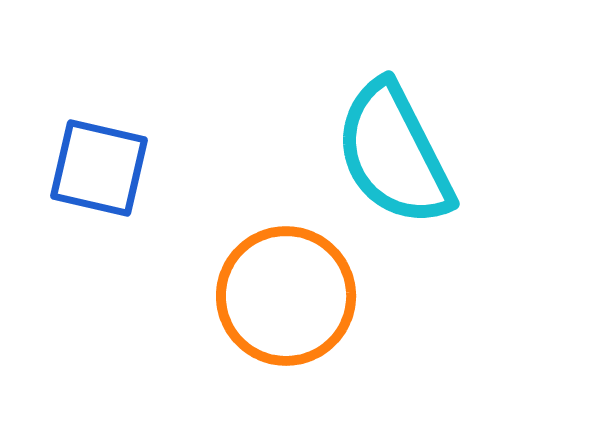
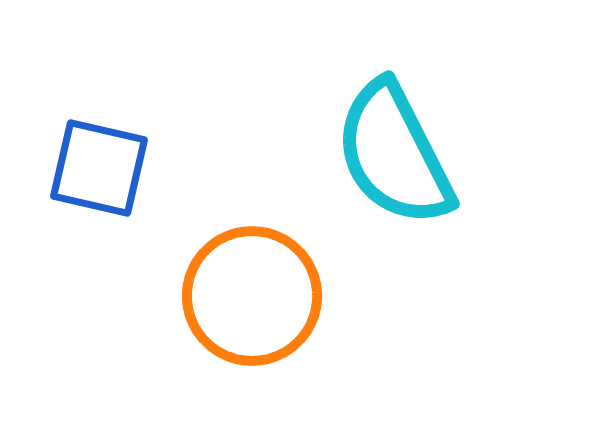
orange circle: moved 34 px left
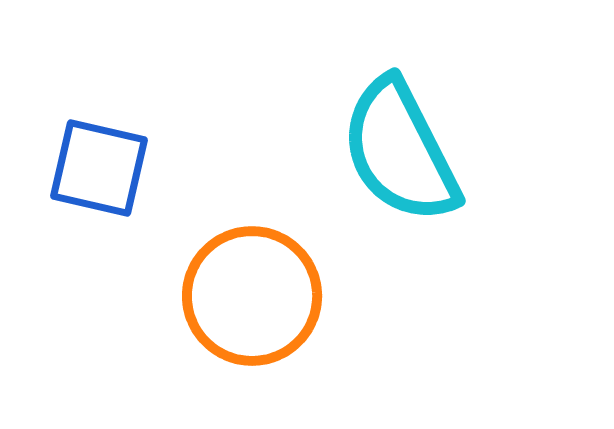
cyan semicircle: moved 6 px right, 3 px up
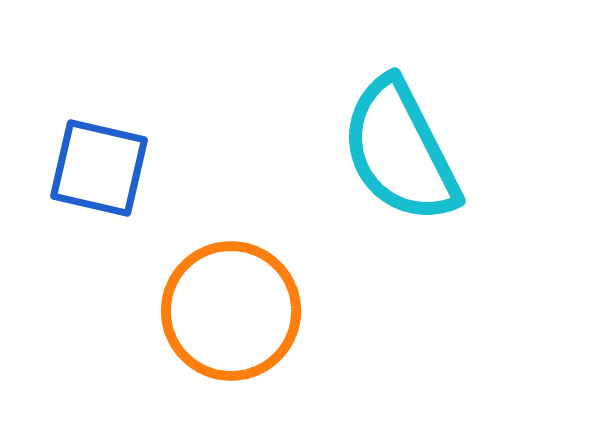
orange circle: moved 21 px left, 15 px down
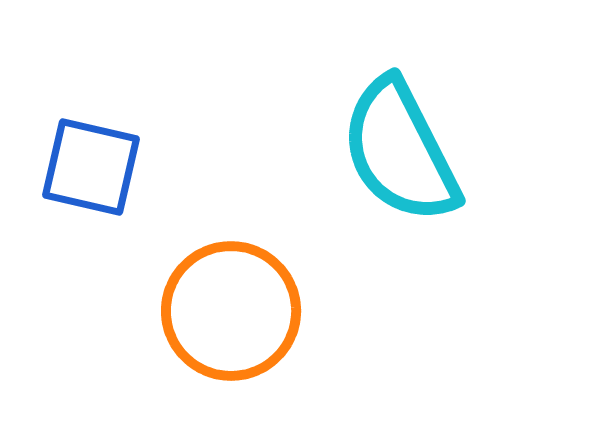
blue square: moved 8 px left, 1 px up
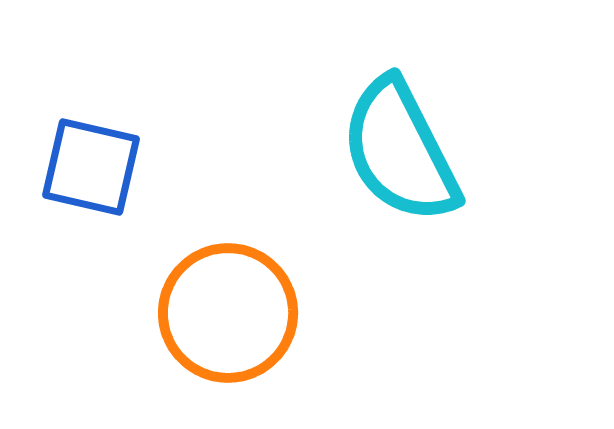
orange circle: moved 3 px left, 2 px down
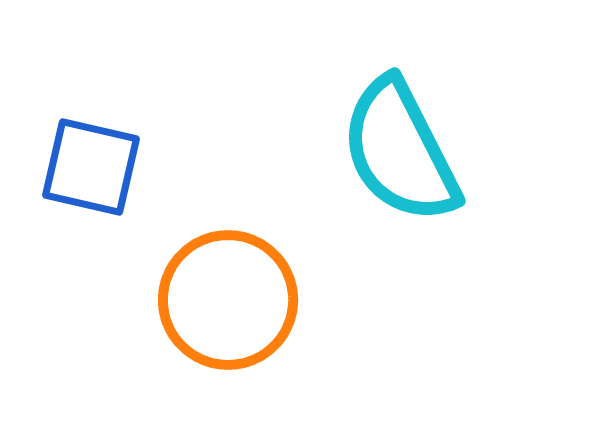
orange circle: moved 13 px up
